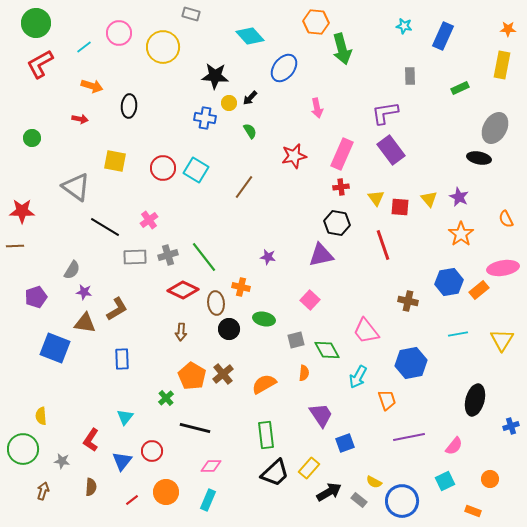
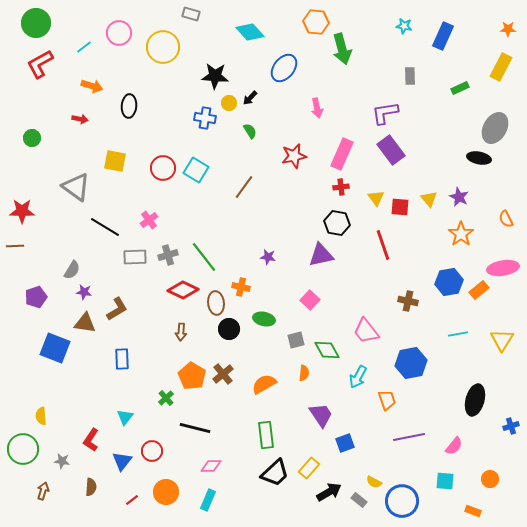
cyan diamond at (250, 36): moved 4 px up
yellow rectangle at (502, 65): moved 1 px left, 2 px down; rotated 16 degrees clockwise
cyan square at (445, 481): rotated 30 degrees clockwise
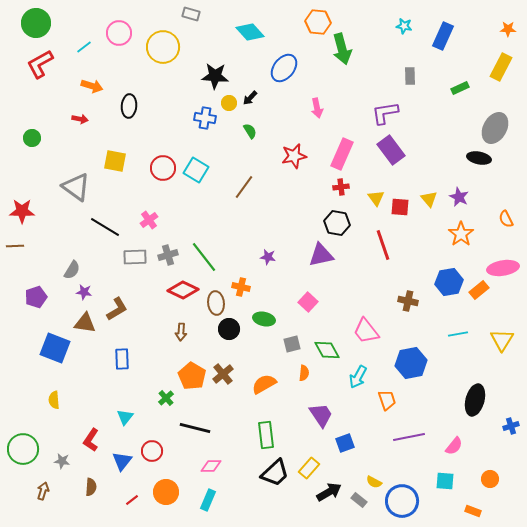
orange hexagon at (316, 22): moved 2 px right
pink square at (310, 300): moved 2 px left, 2 px down
gray square at (296, 340): moved 4 px left, 4 px down
yellow semicircle at (41, 416): moved 13 px right, 16 px up
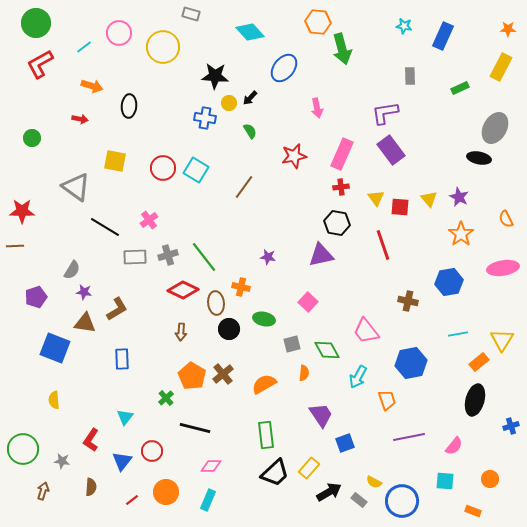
orange rectangle at (479, 290): moved 72 px down
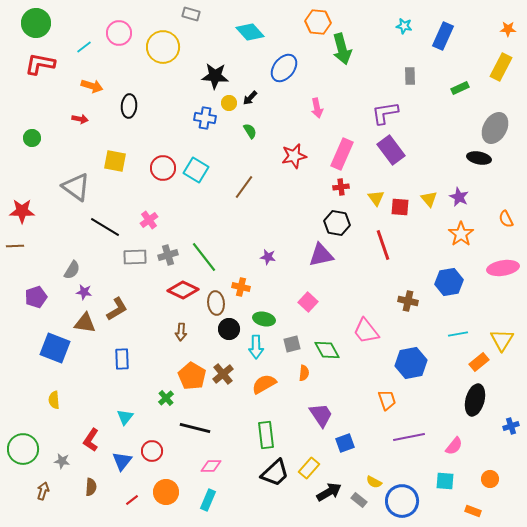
red L-shape at (40, 64): rotated 40 degrees clockwise
cyan arrow at (358, 377): moved 102 px left, 30 px up; rotated 30 degrees counterclockwise
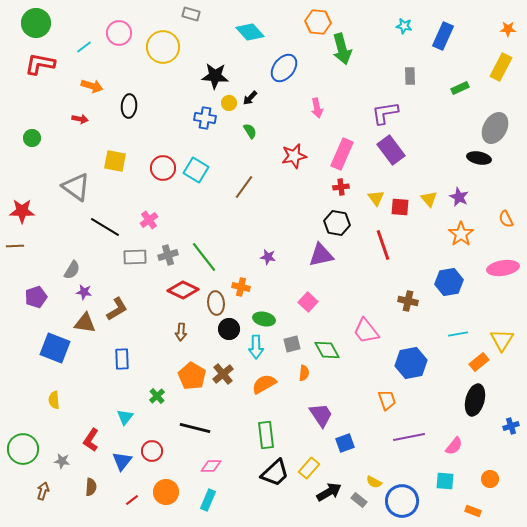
green cross at (166, 398): moved 9 px left, 2 px up
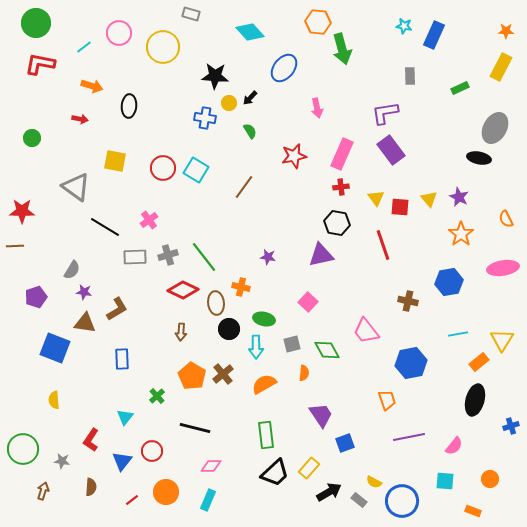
orange star at (508, 29): moved 2 px left, 2 px down
blue rectangle at (443, 36): moved 9 px left, 1 px up
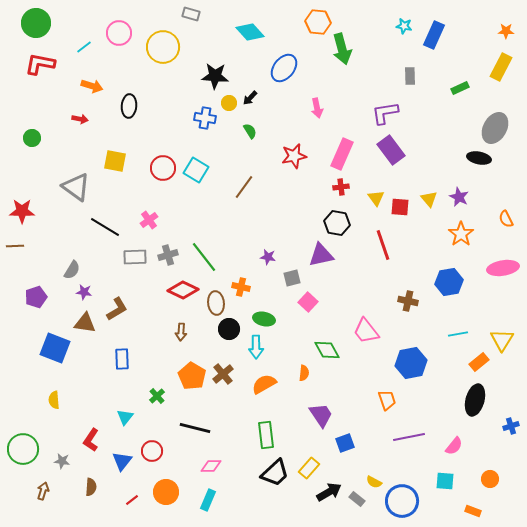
gray square at (292, 344): moved 66 px up
gray rectangle at (359, 500): moved 2 px left, 1 px up
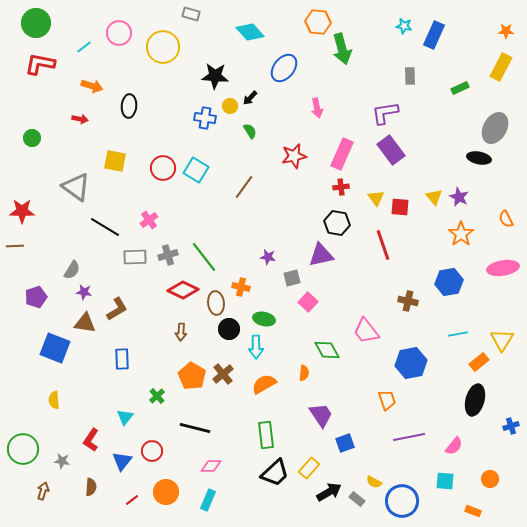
yellow circle at (229, 103): moved 1 px right, 3 px down
yellow triangle at (429, 199): moved 5 px right, 2 px up
